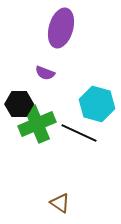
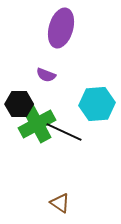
purple semicircle: moved 1 px right, 2 px down
cyan hexagon: rotated 20 degrees counterclockwise
green cross: rotated 6 degrees counterclockwise
black line: moved 15 px left, 1 px up
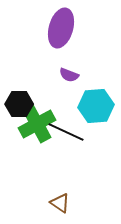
purple semicircle: moved 23 px right
cyan hexagon: moved 1 px left, 2 px down
black line: moved 2 px right
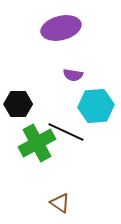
purple ellipse: rotated 60 degrees clockwise
purple semicircle: moved 4 px right; rotated 12 degrees counterclockwise
black hexagon: moved 1 px left
green cross: moved 19 px down
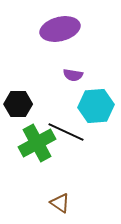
purple ellipse: moved 1 px left, 1 px down
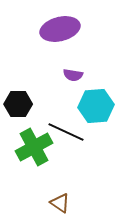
green cross: moved 3 px left, 4 px down
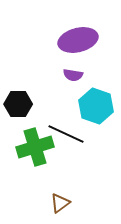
purple ellipse: moved 18 px right, 11 px down
cyan hexagon: rotated 24 degrees clockwise
black line: moved 2 px down
green cross: moved 1 px right; rotated 12 degrees clockwise
brown triangle: rotated 50 degrees clockwise
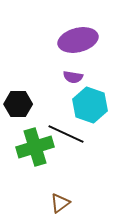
purple semicircle: moved 2 px down
cyan hexagon: moved 6 px left, 1 px up
